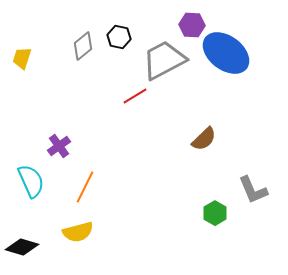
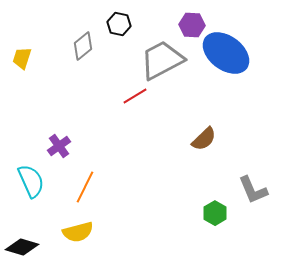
black hexagon: moved 13 px up
gray trapezoid: moved 2 px left
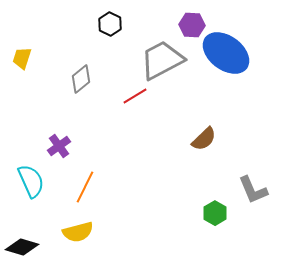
black hexagon: moved 9 px left; rotated 15 degrees clockwise
gray diamond: moved 2 px left, 33 px down
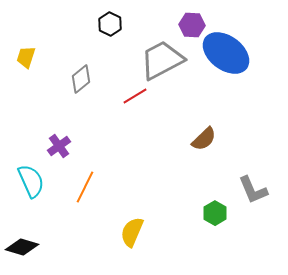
yellow trapezoid: moved 4 px right, 1 px up
yellow semicircle: moved 54 px right; rotated 128 degrees clockwise
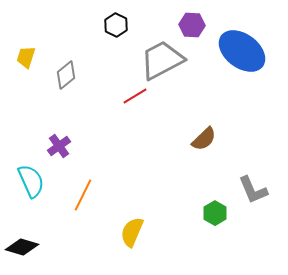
black hexagon: moved 6 px right, 1 px down
blue ellipse: moved 16 px right, 2 px up
gray diamond: moved 15 px left, 4 px up
orange line: moved 2 px left, 8 px down
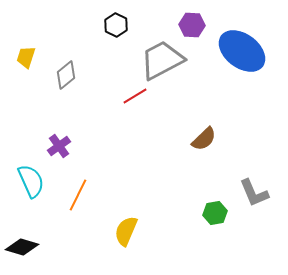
gray L-shape: moved 1 px right, 3 px down
orange line: moved 5 px left
green hexagon: rotated 20 degrees clockwise
yellow semicircle: moved 6 px left, 1 px up
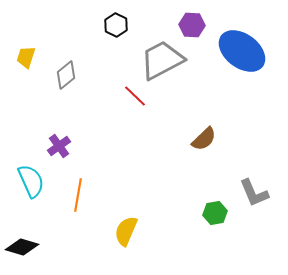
red line: rotated 75 degrees clockwise
orange line: rotated 16 degrees counterclockwise
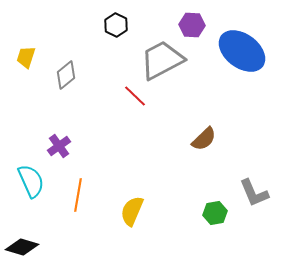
yellow semicircle: moved 6 px right, 20 px up
